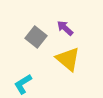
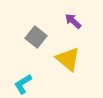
purple arrow: moved 8 px right, 7 px up
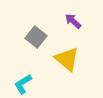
yellow triangle: moved 1 px left
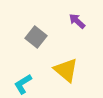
purple arrow: moved 4 px right
yellow triangle: moved 1 px left, 11 px down
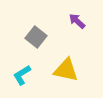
yellow triangle: rotated 28 degrees counterclockwise
cyan L-shape: moved 1 px left, 9 px up
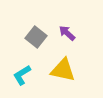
purple arrow: moved 10 px left, 12 px down
yellow triangle: moved 3 px left
